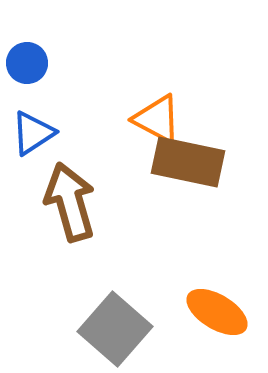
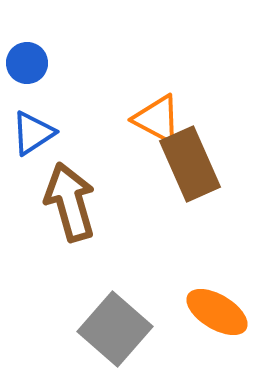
brown rectangle: moved 2 px right, 2 px down; rotated 54 degrees clockwise
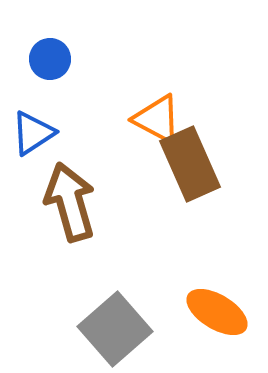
blue circle: moved 23 px right, 4 px up
gray square: rotated 8 degrees clockwise
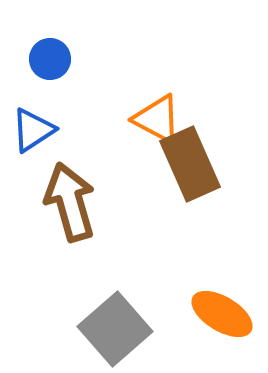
blue triangle: moved 3 px up
orange ellipse: moved 5 px right, 2 px down
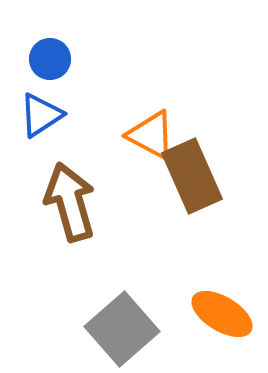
orange triangle: moved 6 px left, 16 px down
blue triangle: moved 8 px right, 15 px up
brown rectangle: moved 2 px right, 12 px down
gray square: moved 7 px right
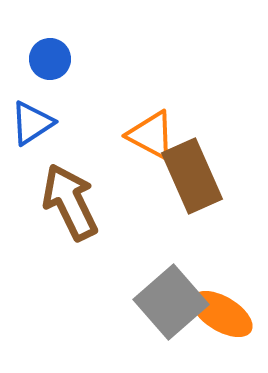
blue triangle: moved 9 px left, 8 px down
brown arrow: rotated 10 degrees counterclockwise
gray square: moved 49 px right, 27 px up
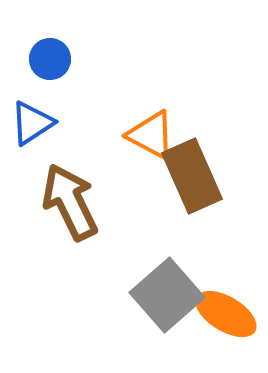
gray square: moved 4 px left, 7 px up
orange ellipse: moved 4 px right
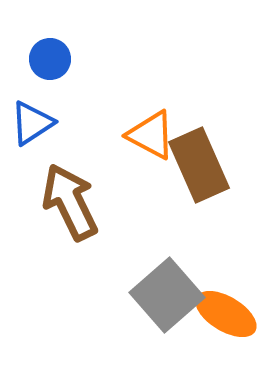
brown rectangle: moved 7 px right, 11 px up
